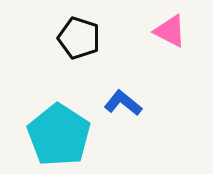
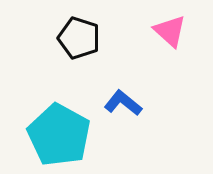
pink triangle: rotated 15 degrees clockwise
cyan pentagon: rotated 4 degrees counterclockwise
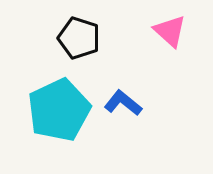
cyan pentagon: moved 25 px up; rotated 18 degrees clockwise
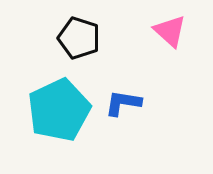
blue L-shape: rotated 30 degrees counterclockwise
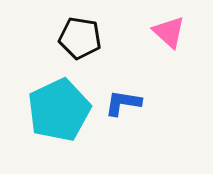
pink triangle: moved 1 px left, 1 px down
black pentagon: moved 1 px right; rotated 9 degrees counterclockwise
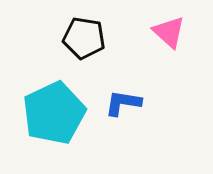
black pentagon: moved 4 px right
cyan pentagon: moved 5 px left, 3 px down
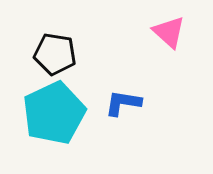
black pentagon: moved 29 px left, 16 px down
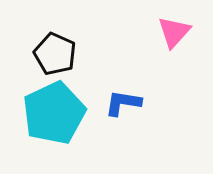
pink triangle: moved 5 px right; rotated 30 degrees clockwise
black pentagon: rotated 15 degrees clockwise
